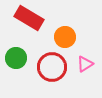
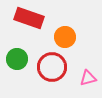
red rectangle: rotated 12 degrees counterclockwise
green circle: moved 1 px right, 1 px down
pink triangle: moved 3 px right, 14 px down; rotated 18 degrees clockwise
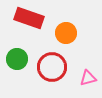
orange circle: moved 1 px right, 4 px up
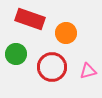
red rectangle: moved 1 px right, 1 px down
green circle: moved 1 px left, 5 px up
pink triangle: moved 7 px up
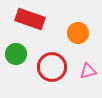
orange circle: moved 12 px right
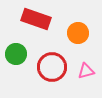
red rectangle: moved 6 px right
pink triangle: moved 2 px left
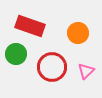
red rectangle: moved 6 px left, 7 px down
pink triangle: rotated 30 degrees counterclockwise
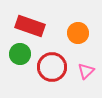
green circle: moved 4 px right
